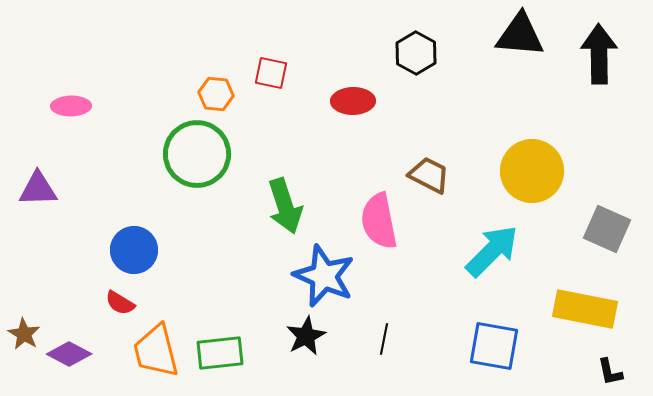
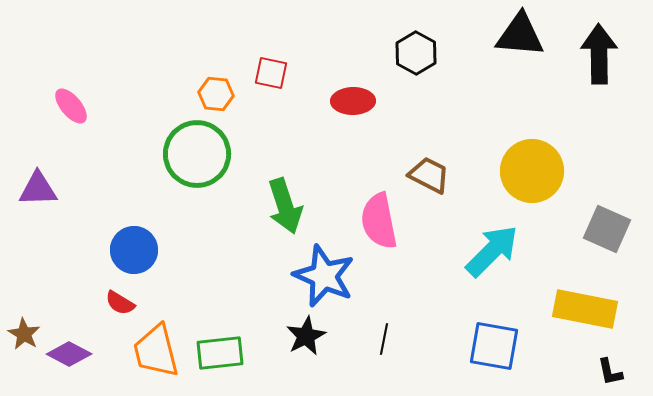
pink ellipse: rotated 51 degrees clockwise
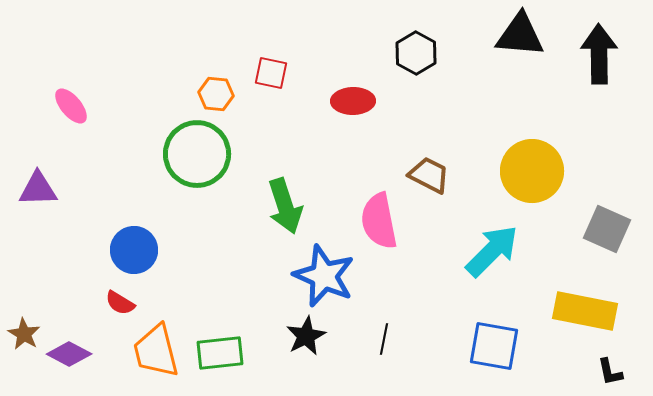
yellow rectangle: moved 2 px down
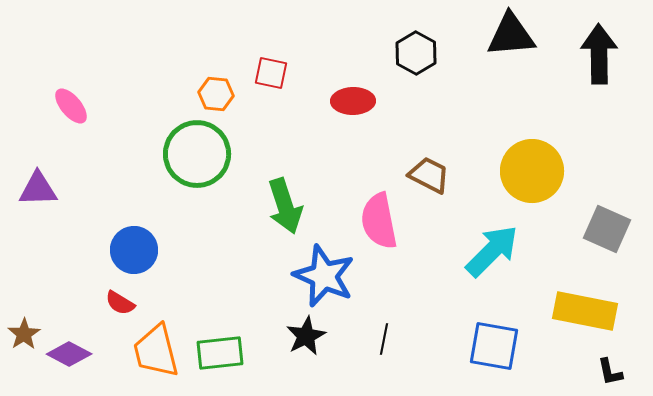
black triangle: moved 9 px left; rotated 10 degrees counterclockwise
brown star: rotated 8 degrees clockwise
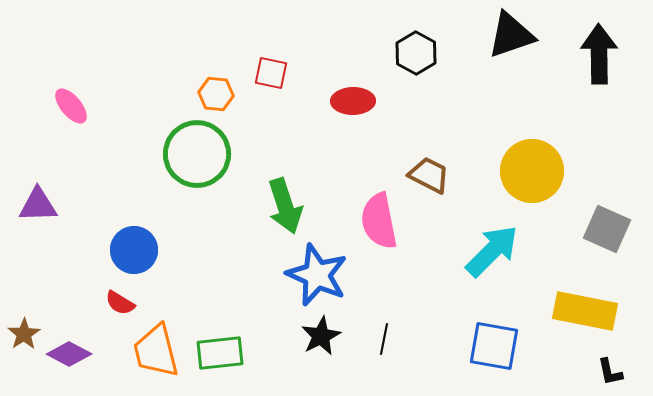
black triangle: rotated 14 degrees counterclockwise
purple triangle: moved 16 px down
blue star: moved 7 px left, 1 px up
black star: moved 15 px right
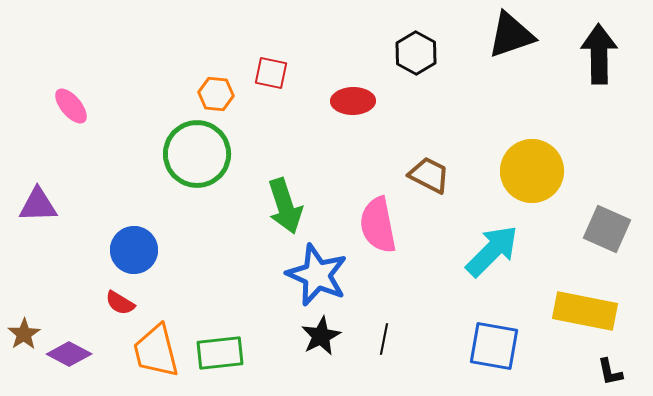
pink semicircle: moved 1 px left, 4 px down
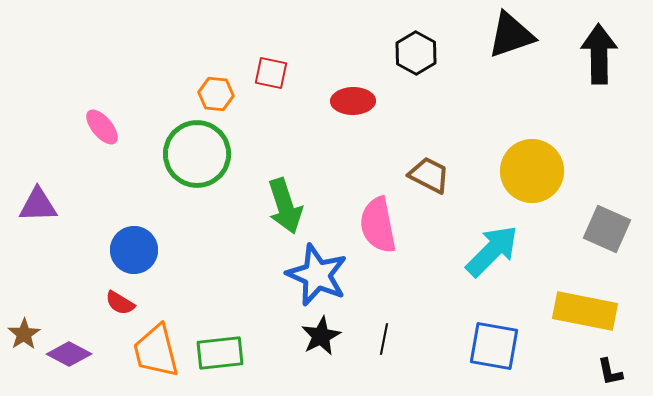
pink ellipse: moved 31 px right, 21 px down
